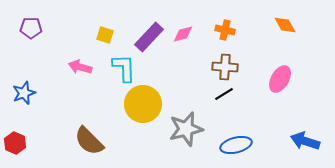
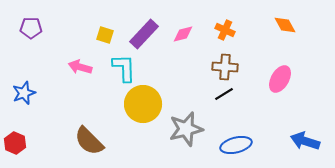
orange cross: rotated 12 degrees clockwise
purple rectangle: moved 5 px left, 3 px up
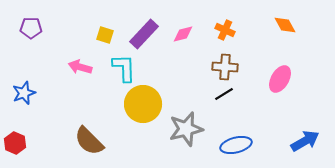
blue arrow: rotated 132 degrees clockwise
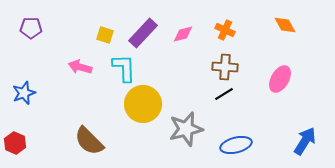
purple rectangle: moved 1 px left, 1 px up
blue arrow: rotated 28 degrees counterclockwise
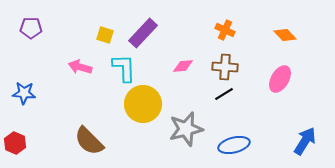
orange diamond: moved 10 px down; rotated 15 degrees counterclockwise
pink diamond: moved 32 px down; rotated 10 degrees clockwise
blue star: rotated 25 degrees clockwise
blue ellipse: moved 2 px left
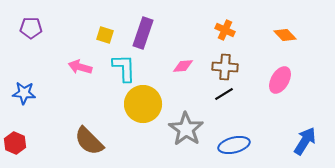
purple rectangle: rotated 24 degrees counterclockwise
pink ellipse: moved 1 px down
gray star: rotated 24 degrees counterclockwise
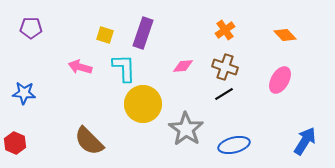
orange cross: rotated 30 degrees clockwise
brown cross: rotated 15 degrees clockwise
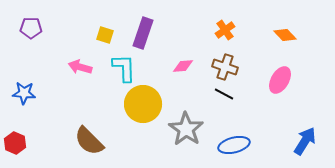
black line: rotated 60 degrees clockwise
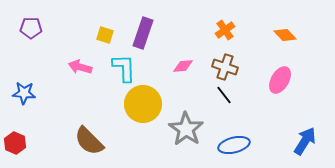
black line: moved 1 px down; rotated 24 degrees clockwise
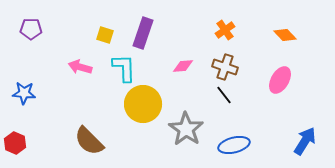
purple pentagon: moved 1 px down
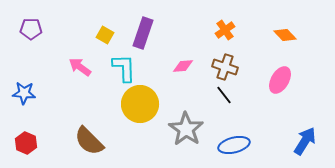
yellow square: rotated 12 degrees clockwise
pink arrow: rotated 20 degrees clockwise
yellow circle: moved 3 px left
red hexagon: moved 11 px right
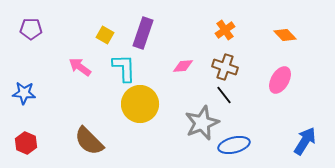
gray star: moved 16 px right, 6 px up; rotated 16 degrees clockwise
